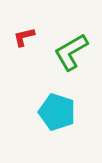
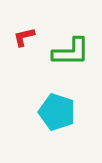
green L-shape: rotated 150 degrees counterclockwise
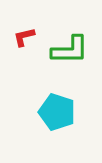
green L-shape: moved 1 px left, 2 px up
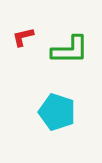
red L-shape: moved 1 px left
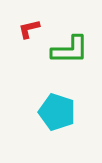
red L-shape: moved 6 px right, 8 px up
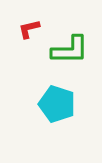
cyan pentagon: moved 8 px up
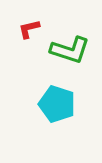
green L-shape: rotated 18 degrees clockwise
